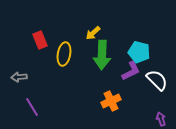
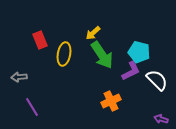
green arrow: rotated 36 degrees counterclockwise
purple arrow: rotated 56 degrees counterclockwise
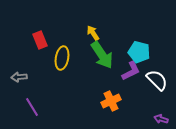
yellow arrow: rotated 98 degrees clockwise
yellow ellipse: moved 2 px left, 4 px down
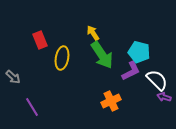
gray arrow: moved 6 px left; rotated 133 degrees counterclockwise
purple arrow: moved 3 px right, 22 px up
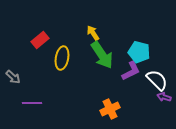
red rectangle: rotated 72 degrees clockwise
orange cross: moved 1 px left, 8 px down
purple line: moved 4 px up; rotated 60 degrees counterclockwise
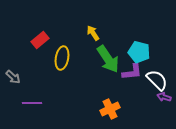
green arrow: moved 6 px right, 4 px down
purple L-shape: moved 1 px right, 1 px down; rotated 20 degrees clockwise
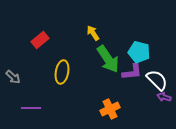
yellow ellipse: moved 14 px down
purple line: moved 1 px left, 5 px down
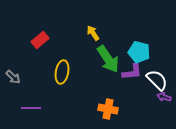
orange cross: moved 2 px left; rotated 36 degrees clockwise
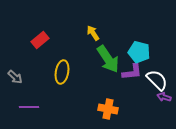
gray arrow: moved 2 px right
purple line: moved 2 px left, 1 px up
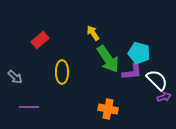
cyan pentagon: moved 1 px down
yellow ellipse: rotated 10 degrees counterclockwise
purple arrow: rotated 144 degrees clockwise
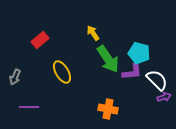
yellow ellipse: rotated 30 degrees counterclockwise
gray arrow: rotated 70 degrees clockwise
